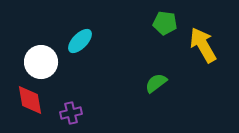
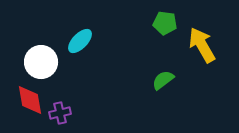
yellow arrow: moved 1 px left
green semicircle: moved 7 px right, 3 px up
purple cross: moved 11 px left
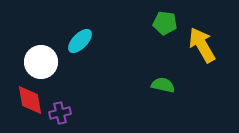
green semicircle: moved 5 px down; rotated 50 degrees clockwise
